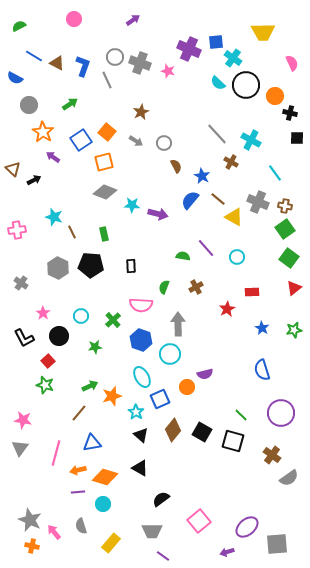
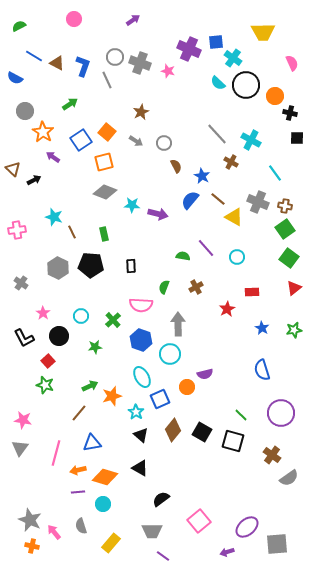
gray circle at (29, 105): moved 4 px left, 6 px down
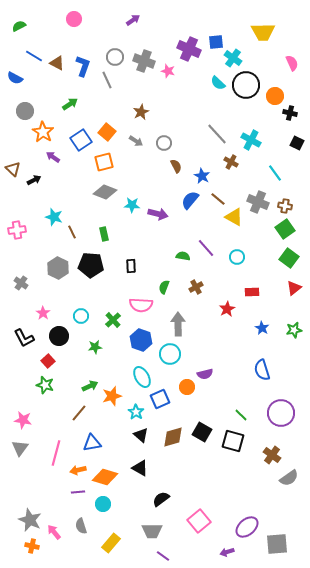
gray cross at (140, 63): moved 4 px right, 2 px up
black square at (297, 138): moved 5 px down; rotated 24 degrees clockwise
brown diamond at (173, 430): moved 7 px down; rotated 35 degrees clockwise
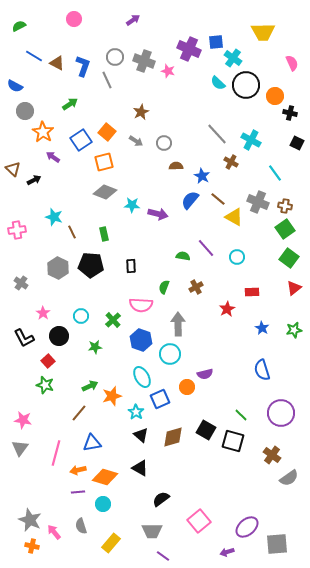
blue semicircle at (15, 78): moved 8 px down
brown semicircle at (176, 166): rotated 64 degrees counterclockwise
black square at (202, 432): moved 4 px right, 2 px up
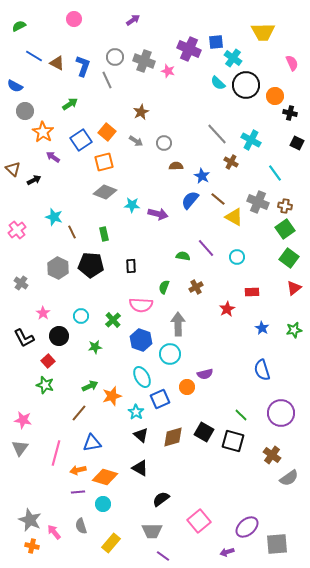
pink cross at (17, 230): rotated 30 degrees counterclockwise
black square at (206, 430): moved 2 px left, 2 px down
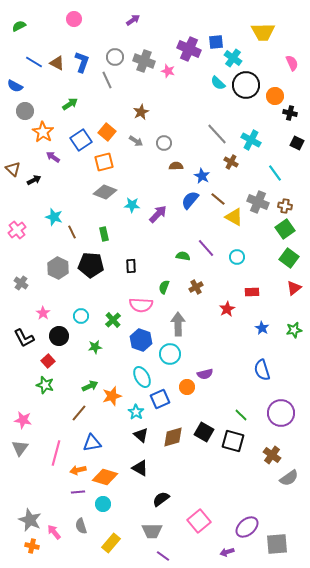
blue line at (34, 56): moved 6 px down
blue L-shape at (83, 66): moved 1 px left, 4 px up
purple arrow at (158, 214): rotated 60 degrees counterclockwise
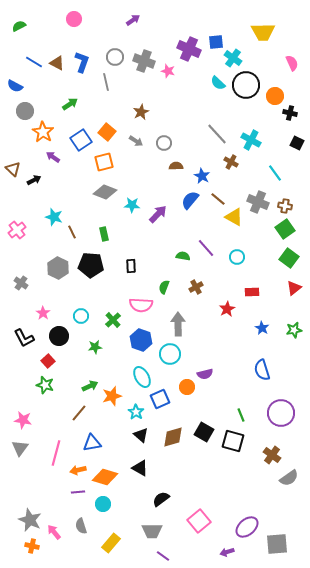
gray line at (107, 80): moved 1 px left, 2 px down; rotated 12 degrees clockwise
green line at (241, 415): rotated 24 degrees clockwise
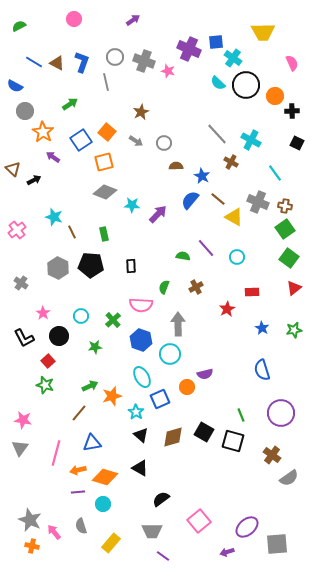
black cross at (290, 113): moved 2 px right, 2 px up; rotated 16 degrees counterclockwise
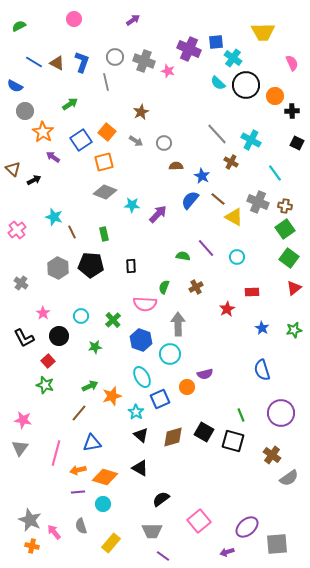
pink semicircle at (141, 305): moved 4 px right, 1 px up
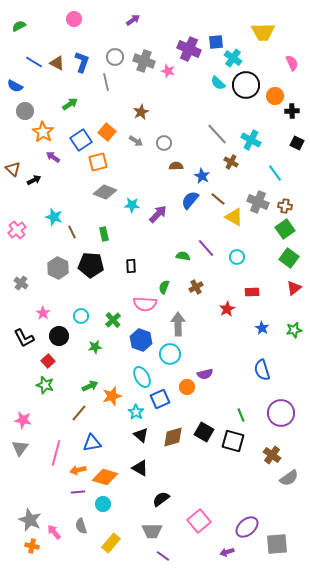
orange square at (104, 162): moved 6 px left
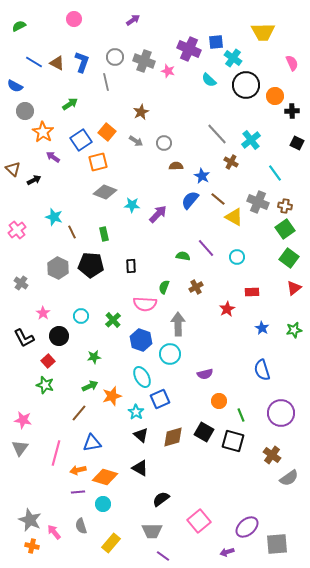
cyan semicircle at (218, 83): moved 9 px left, 3 px up
cyan cross at (251, 140): rotated 24 degrees clockwise
green star at (95, 347): moved 1 px left, 10 px down
orange circle at (187, 387): moved 32 px right, 14 px down
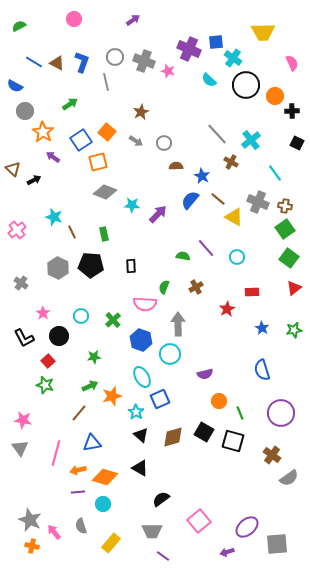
green line at (241, 415): moved 1 px left, 2 px up
gray triangle at (20, 448): rotated 12 degrees counterclockwise
